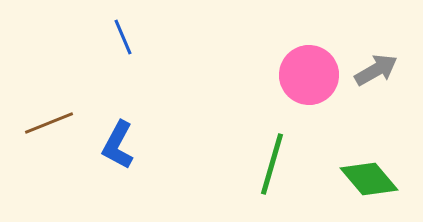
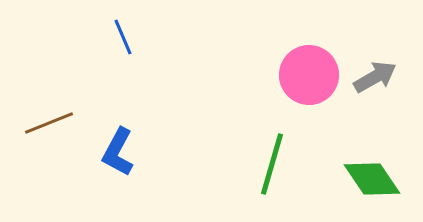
gray arrow: moved 1 px left, 7 px down
blue L-shape: moved 7 px down
green diamond: moved 3 px right; rotated 6 degrees clockwise
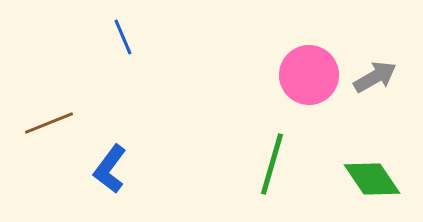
blue L-shape: moved 8 px left, 17 px down; rotated 9 degrees clockwise
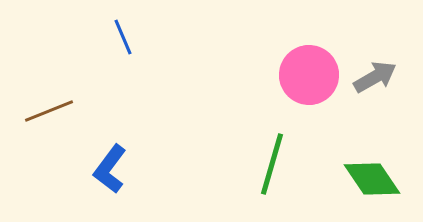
brown line: moved 12 px up
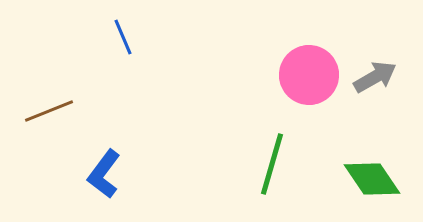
blue L-shape: moved 6 px left, 5 px down
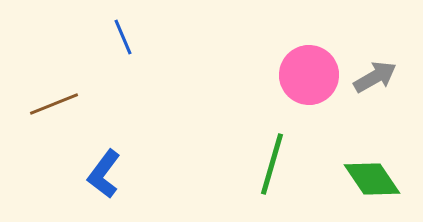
brown line: moved 5 px right, 7 px up
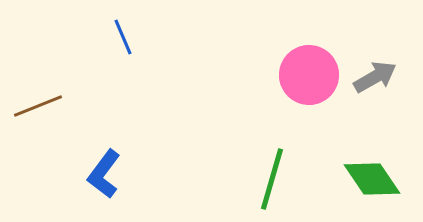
brown line: moved 16 px left, 2 px down
green line: moved 15 px down
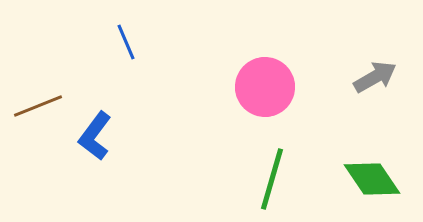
blue line: moved 3 px right, 5 px down
pink circle: moved 44 px left, 12 px down
blue L-shape: moved 9 px left, 38 px up
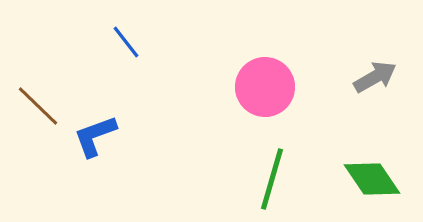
blue line: rotated 15 degrees counterclockwise
brown line: rotated 66 degrees clockwise
blue L-shape: rotated 33 degrees clockwise
